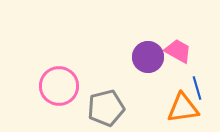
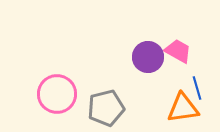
pink circle: moved 2 px left, 8 px down
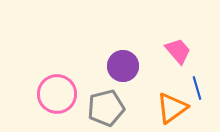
pink trapezoid: rotated 20 degrees clockwise
purple circle: moved 25 px left, 9 px down
orange triangle: moved 11 px left; rotated 28 degrees counterclockwise
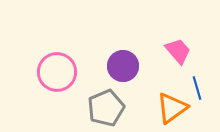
pink circle: moved 22 px up
gray pentagon: rotated 9 degrees counterclockwise
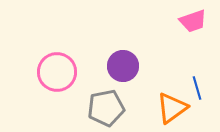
pink trapezoid: moved 15 px right, 30 px up; rotated 112 degrees clockwise
gray pentagon: rotated 12 degrees clockwise
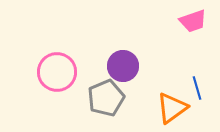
gray pentagon: moved 10 px up; rotated 12 degrees counterclockwise
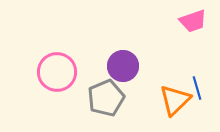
orange triangle: moved 3 px right, 8 px up; rotated 8 degrees counterclockwise
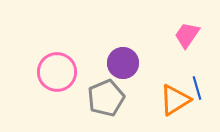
pink trapezoid: moved 6 px left, 14 px down; rotated 144 degrees clockwise
purple circle: moved 3 px up
orange triangle: rotated 12 degrees clockwise
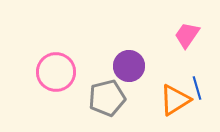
purple circle: moved 6 px right, 3 px down
pink circle: moved 1 px left
gray pentagon: moved 1 px right; rotated 9 degrees clockwise
